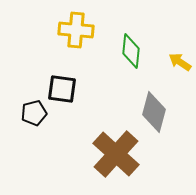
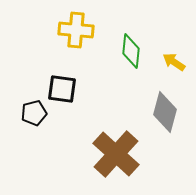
yellow arrow: moved 6 px left
gray diamond: moved 11 px right
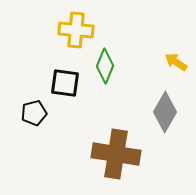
green diamond: moved 26 px left, 15 px down; rotated 16 degrees clockwise
yellow arrow: moved 2 px right
black square: moved 3 px right, 6 px up
gray diamond: rotated 15 degrees clockwise
brown cross: rotated 33 degrees counterclockwise
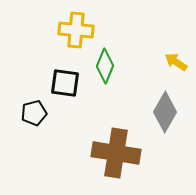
brown cross: moved 1 px up
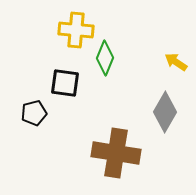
green diamond: moved 8 px up
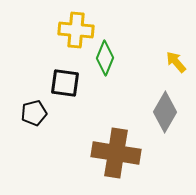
yellow arrow: rotated 15 degrees clockwise
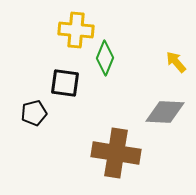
gray diamond: rotated 63 degrees clockwise
